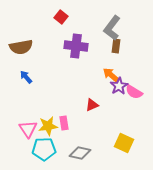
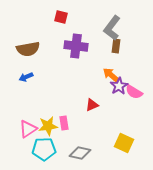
red square: rotated 24 degrees counterclockwise
brown semicircle: moved 7 px right, 2 px down
blue arrow: rotated 72 degrees counterclockwise
pink triangle: rotated 30 degrees clockwise
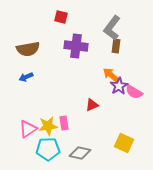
cyan pentagon: moved 4 px right
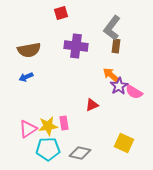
red square: moved 4 px up; rotated 32 degrees counterclockwise
brown semicircle: moved 1 px right, 1 px down
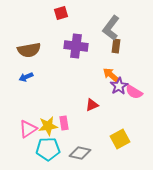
gray L-shape: moved 1 px left
yellow square: moved 4 px left, 4 px up; rotated 36 degrees clockwise
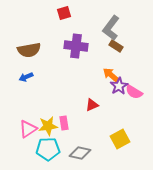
red square: moved 3 px right
brown rectangle: rotated 64 degrees counterclockwise
